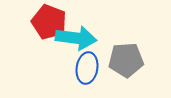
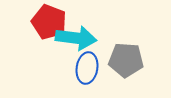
gray pentagon: rotated 8 degrees clockwise
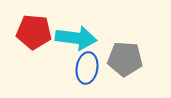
red pentagon: moved 15 px left, 10 px down; rotated 16 degrees counterclockwise
gray pentagon: moved 1 px left, 1 px up
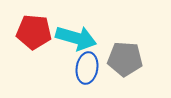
cyan arrow: rotated 9 degrees clockwise
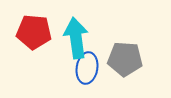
cyan arrow: rotated 114 degrees counterclockwise
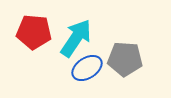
cyan arrow: rotated 42 degrees clockwise
blue ellipse: rotated 48 degrees clockwise
